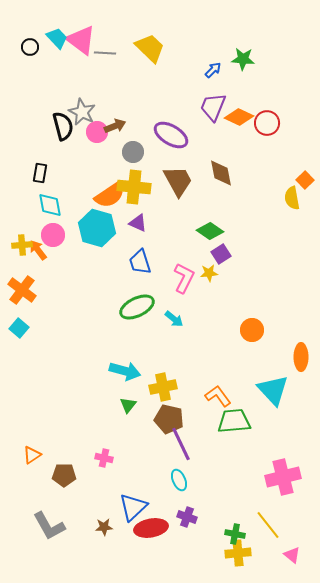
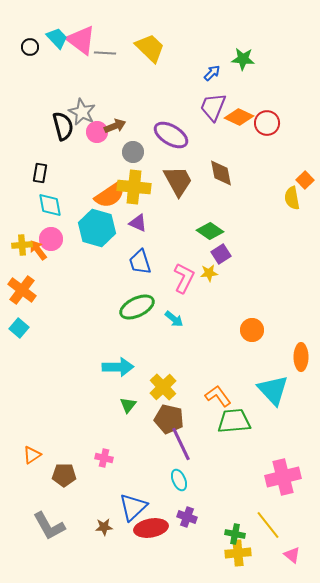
blue arrow at (213, 70): moved 1 px left, 3 px down
pink circle at (53, 235): moved 2 px left, 4 px down
cyan arrow at (125, 371): moved 7 px left, 4 px up; rotated 16 degrees counterclockwise
yellow cross at (163, 387): rotated 32 degrees counterclockwise
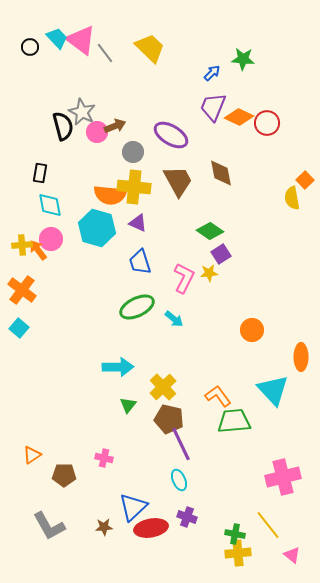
gray line at (105, 53): rotated 50 degrees clockwise
orange semicircle at (110, 195): rotated 40 degrees clockwise
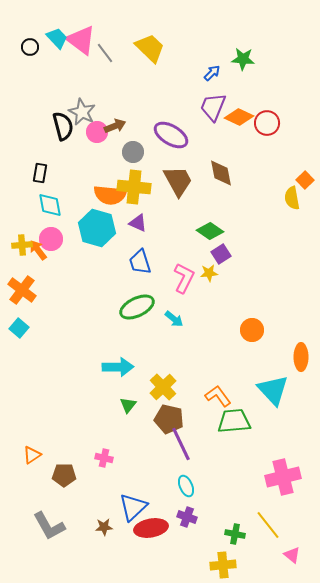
cyan ellipse at (179, 480): moved 7 px right, 6 px down
yellow cross at (238, 553): moved 15 px left, 12 px down
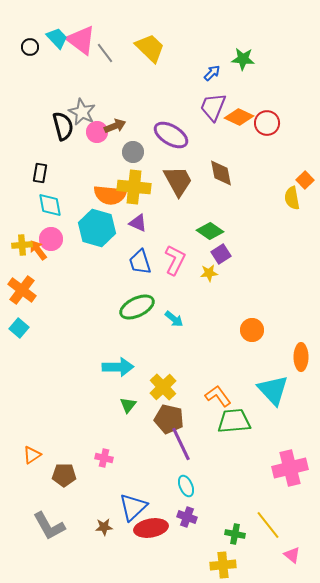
pink L-shape at (184, 278): moved 9 px left, 18 px up
pink cross at (283, 477): moved 7 px right, 9 px up
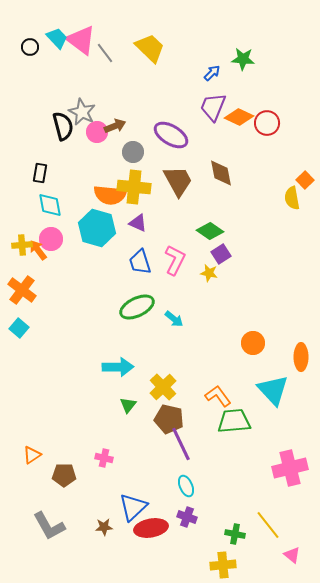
yellow star at (209, 273): rotated 18 degrees clockwise
orange circle at (252, 330): moved 1 px right, 13 px down
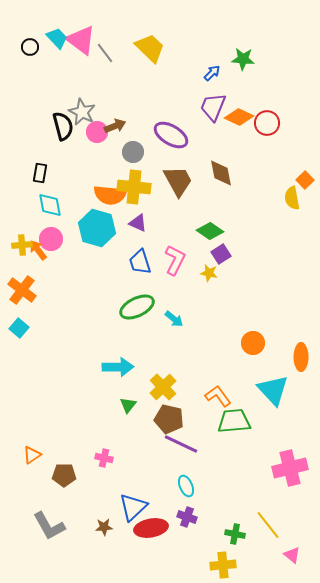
purple line at (181, 444): rotated 40 degrees counterclockwise
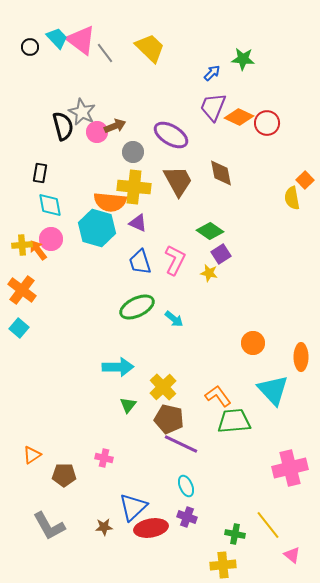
orange semicircle at (110, 195): moved 7 px down
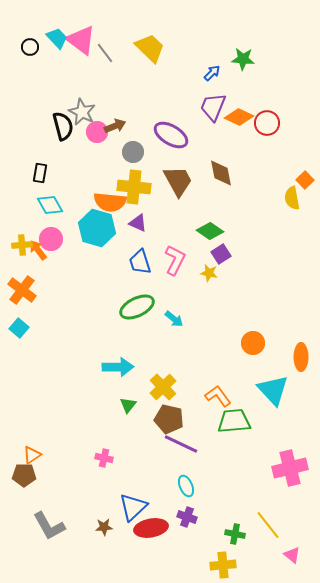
cyan diamond at (50, 205): rotated 20 degrees counterclockwise
brown pentagon at (64, 475): moved 40 px left
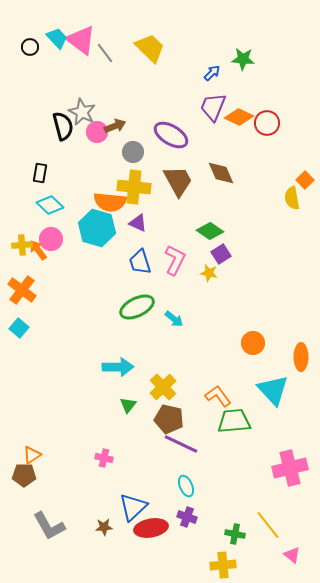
brown diamond at (221, 173): rotated 12 degrees counterclockwise
cyan diamond at (50, 205): rotated 16 degrees counterclockwise
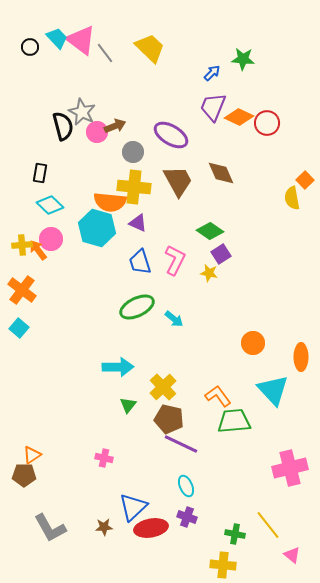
gray L-shape at (49, 526): moved 1 px right, 2 px down
yellow cross at (223, 565): rotated 10 degrees clockwise
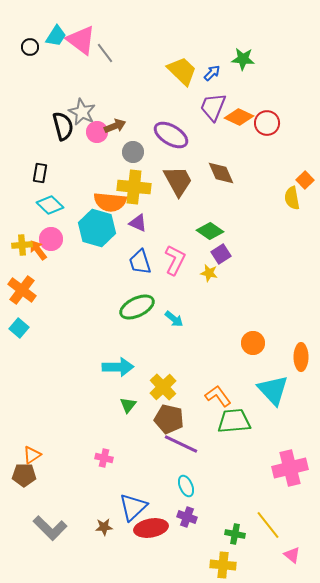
cyan trapezoid at (57, 38): moved 1 px left, 2 px up; rotated 75 degrees clockwise
yellow trapezoid at (150, 48): moved 32 px right, 23 px down
gray L-shape at (50, 528): rotated 16 degrees counterclockwise
